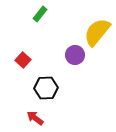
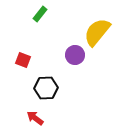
red square: rotated 21 degrees counterclockwise
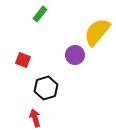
black hexagon: rotated 15 degrees counterclockwise
red arrow: rotated 36 degrees clockwise
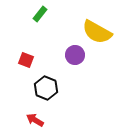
yellow semicircle: rotated 100 degrees counterclockwise
red square: moved 3 px right
black hexagon: rotated 20 degrees counterclockwise
red arrow: moved 2 px down; rotated 42 degrees counterclockwise
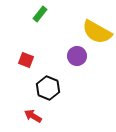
purple circle: moved 2 px right, 1 px down
black hexagon: moved 2 px right
red arrow: moved 2 px left, 4 px up
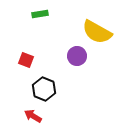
green rectangle: rotated 42 degrees clockwise
black hexagon: moved 4 px left, 1 px down
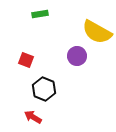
red arrow: moved 1 px down
